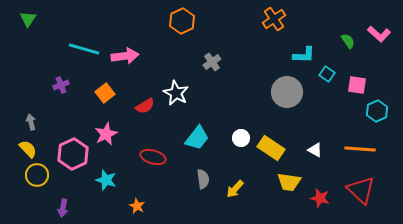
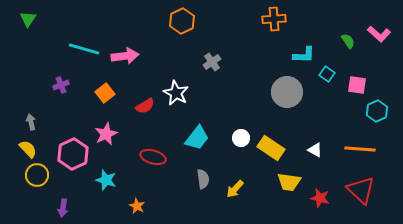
orange cross: rotated 30 degrees clockwise
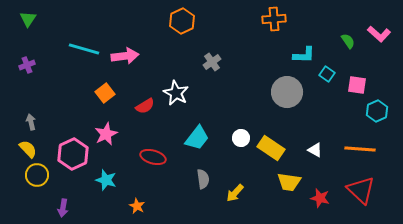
purple cross: moved 34 px left, 20 px up
yellow arrow: moved 4 px down
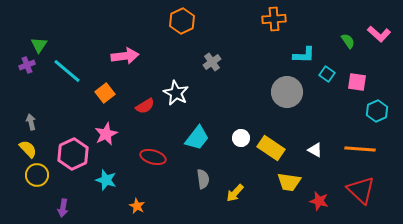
green triangle: moved 11 px right, 26 px down
cyan line: moved 17 px left, 22 px down; rotated 24 degrees clockwise
pink square: moved 3 px up
red star: moved 1 px left, 3 px down
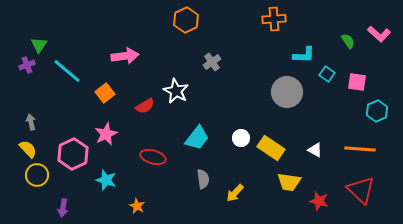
orange hexagon: moved 4 px right, 1 px up
white star: moved 2 px up
